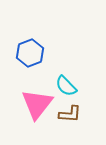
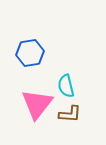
blue hexagon: rotated 12 degrees clockwise
cyan semicircle: rotated 30 degrees clockwise
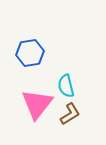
brown L-shape: rotated 35 degrees counterclockwise
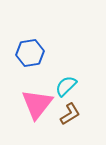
cyan semicircle: rotated 60 degrees clockwise
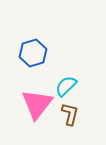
blue hexagon: moved 3 px right; rotated 8 degrees counterclockwise
brown L-shape: rotated 45 degrees counterclockwise
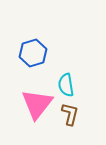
cyan semicircle: moved 1 px up; rotated 55 degrees counterclockwise
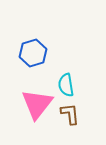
brown L-shape: rotated 20 degrees counterclockwise
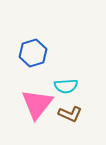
cyan semicircle: moved 1 px down; rotated 85 degrees counterclockwise
brown L-shape: rotated 120 degrees clockwise
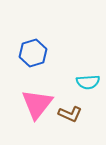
cyan semicircle: moved 22 px right, 4 px up
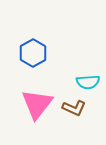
blue hexagon: rotated 12 degrees counterclockwise
brown L-shape: moved 4 px right, 6 px up
